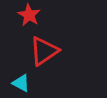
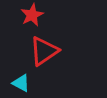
red star: moved 3 px right; rotated 15 degrees clockwise
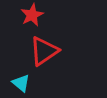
cyan triangle: rotated 12 degrees clockwise
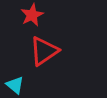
cyan triangle: moved 6 px left, 2 px down
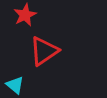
red star: moved 7 px left
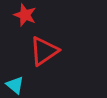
red star: rotated 25 degrees counterclockwise
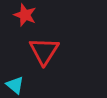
red triangle: rotated 24 degrees counterclockwise
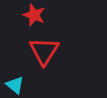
red star: moved 9 px right
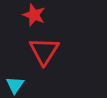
cyan triangle: rotated 24 degrees clockwise
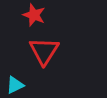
cyan triangle: rotated 30 degrees clockwise
